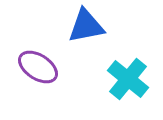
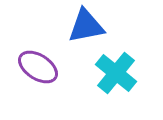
cyan cross: moved 12 px left, 6 px up
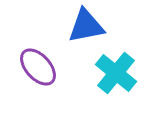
purple ellipse: rotated 15 degrees clockwise
